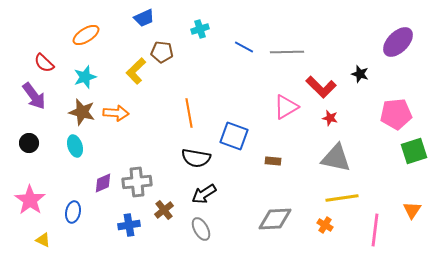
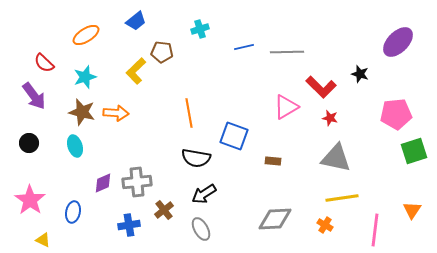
blue trapezoid: moved 8 px left, 3 px down; rotated 15 degrees counterclockwise
blue line: rotated 42 degrees counterclockwise
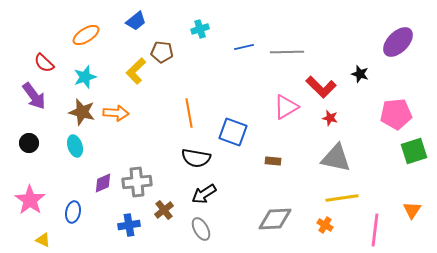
blue square: moved 1 px left, 4 px up
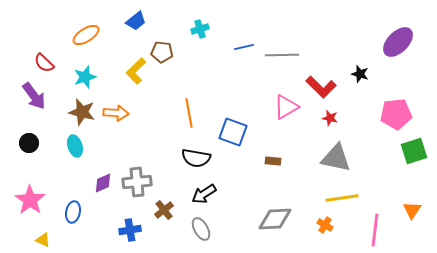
gray line: moved 5 px left, 3 px down
blue cross: moved 1 px right, 5 px down
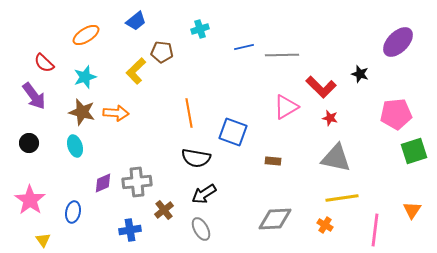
yellow triangle: rotated 28 degrees clockwise
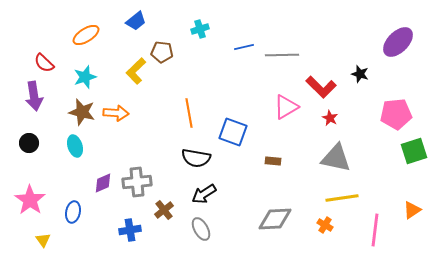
purple arrow: rotated 28 degrees clockwise
red star: rotated 14 degrees clockwise
orange triangle: rotated 24 degrees clockwise
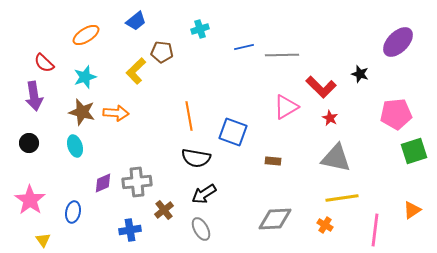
orange line: moved 3 px down
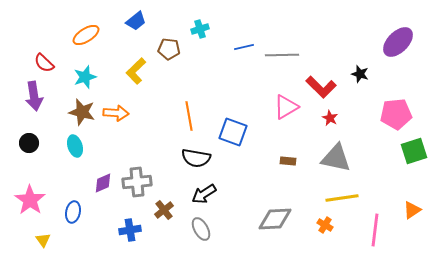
brown pentagon: moved 7 px right, 3 px up
brown rectangle: moved 15 px right
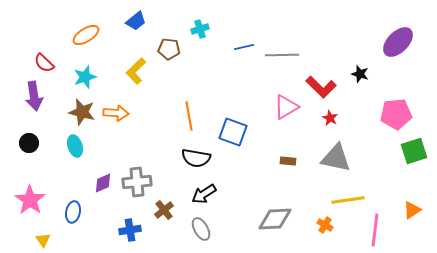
yellow line: moved 6 px right, 2 px down
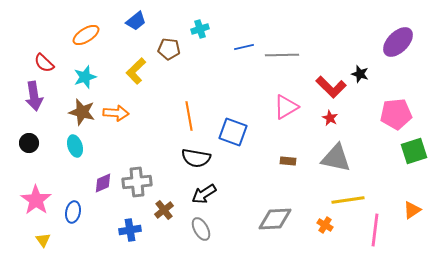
red L-shape: moved 10 px right
pink star: moved 6 px right
